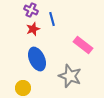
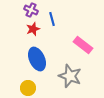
yellow circle: moved 5 px right
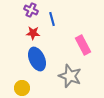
red star: moved 4 px down; rotated 24 degrees clockwise
pink rectangle: rotated 24 degrees clockwise
yellow circle: moved 6 px left
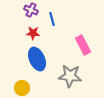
gray star: rotated 15 degrees counterclockwise
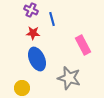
gray star: moved 1 px left, 2 px down; rotated 10 degrees clockwise
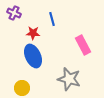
purple cross: moved 17 px left, 3 px down
blue ellipse: moved 4 px left, 3 px up
gray star: moved 1 px down
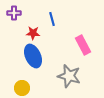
purple cross: rotated 24 degrees counterclockwise
gray star: moved 3 px up
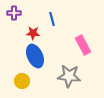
blue ellipse: moved 2 px right
gray star: rotated 10 degrees counterclockwise
yellow circle: moved 7 px up
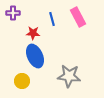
purple cross: moved 1 px left
pink rectangle: moved 5 px left, 28 px up
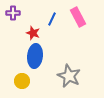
blue line: rotated 40 degrees clockwise
red star: rotated 16 degrees clockwise
blue ellipse: rotated 30 degrees clockwise
gray star: rotated 20 degrees clockwise
